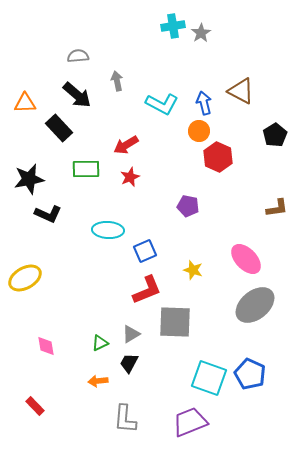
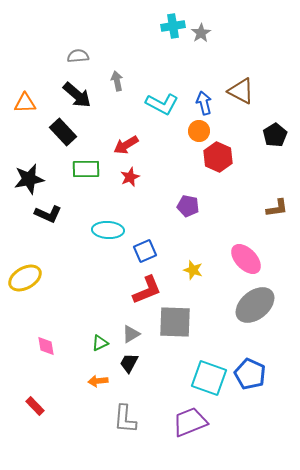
black rectangle: moved 4 px right, 4 px down
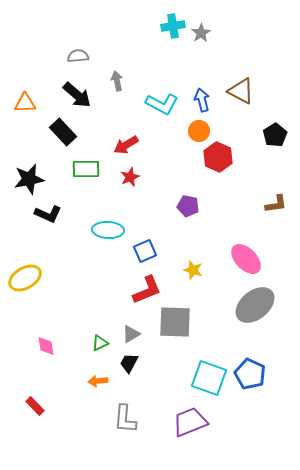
blue arrow: moved 2 px left, 3 px up
brown L-shape: moved 1 px left, 4 px up
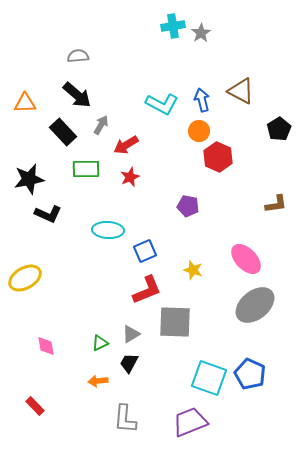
gray arrow: moved 16 px left, 44 px down; rotated 42 degrees clockwise
black pentagon: moved 4 px right, 6 px up
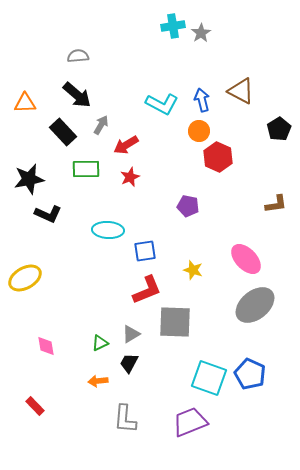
blue square: rotated 15 degrees clockwise
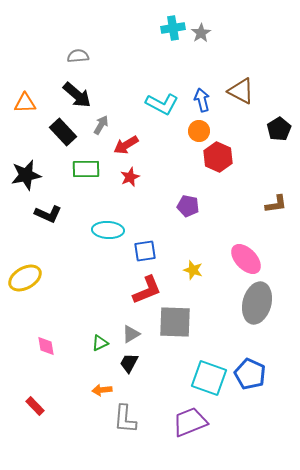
cyan cross: moved 2 px down
black star: moved 3 px left, 4 px up
gray ellipse: moved 2 px right, 2 px up; rotated 36 degrees counterclockwise
orange arrow: moved 4 px right, 9 px down
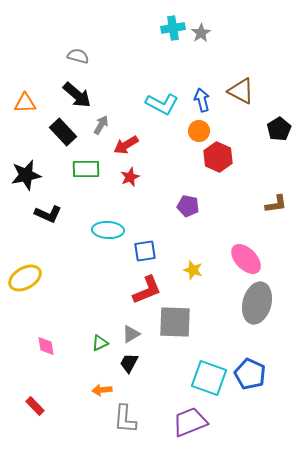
gray semicircle: rotated 20 degrees clockwise
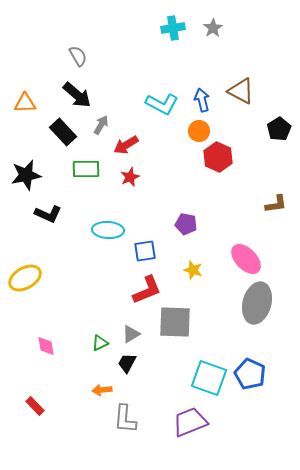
gray star: moved 12 px right, 5 px up
gray semicircle: rotated 45 degrees clockwise
purple pentagon: moved 2 px left, 18 px down
black trapezoid: moved 2 px left
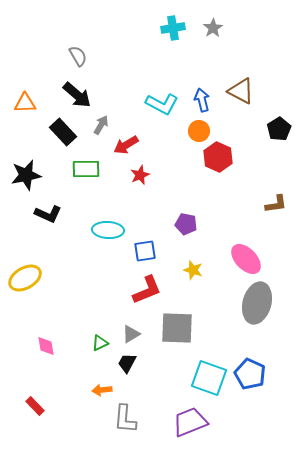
red star: moved 10 px right, 2 px up
gray square: moved 2 px right, 6 px down
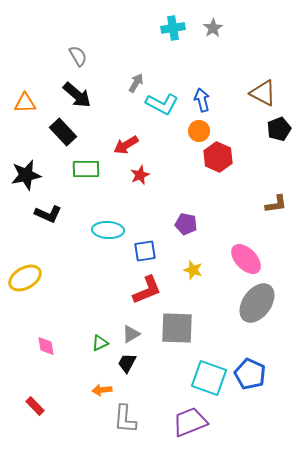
brown triangle: moved 22 px right, 2 px down
gray arrow: moved 35 px right, 42 px up
black pentagon: rotated 10 degrees clockwise
gray ellipse: rotated 21 degrees clockwise
